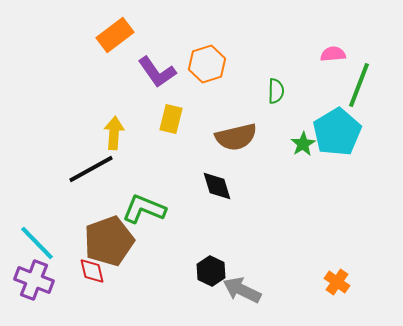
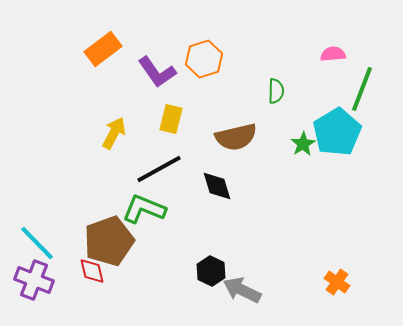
orange rectangle: moved 12 px left, 14 px down
orange hexagon: moved 3 px left, 5 px up
green line: moved 3 px right, 4 px down
yellow arrow: rotated 24 degrees clockwise
black line: moved 68 px right
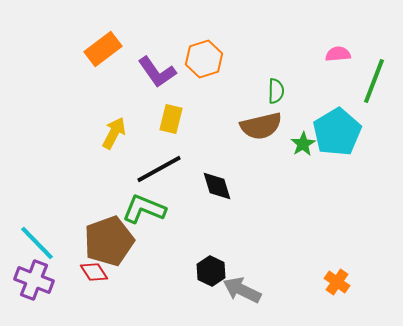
pink semicircle: moved 5 px right
green line: moved 12 px right, 8 px up
brown semicircle: moved 25 px right, 11 px up
red diamond: moved 2 px right, 1 px down; rotated 20 degrees counterclockwise
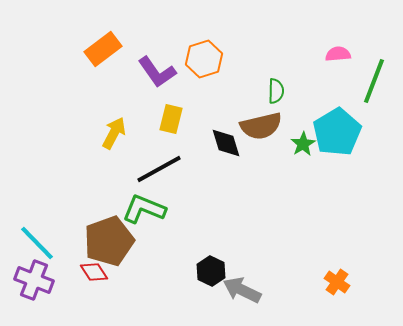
black diamond: moved 9 px right, 43 px up
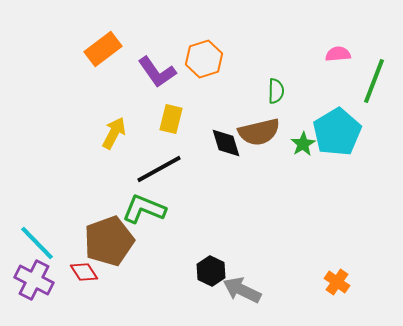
brown semicircle: moved 2 px left, 6 px down
red diamond: moved 10 px left
purple cross: rotated 6 degrees clockwise
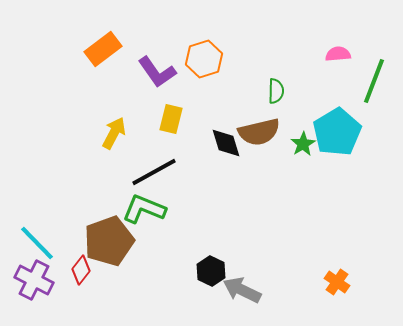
black line: moved 5 px left, 3 px down
red diamond: moved 3 px left, 2 px up; rotated 72 degrees clockwise
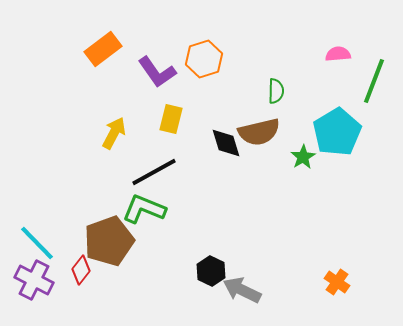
green star: moved 13 px down
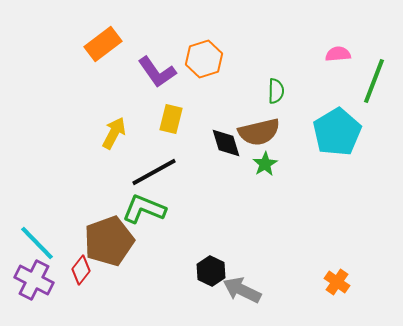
orange rectangle: moved 5 px up
green star: moved 38 px left, 7 px down
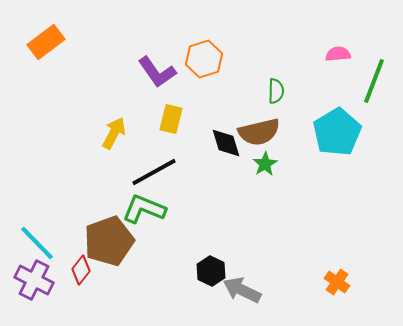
orange rectangle: moved 57 px left, 2 px up
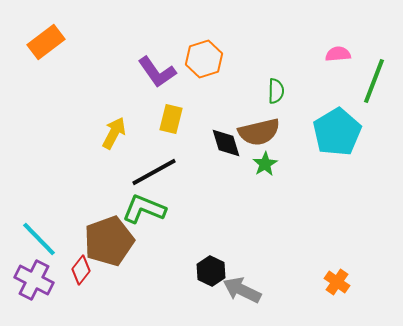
cyan line: moved 2 px right, 4 px up
